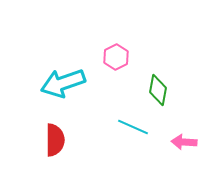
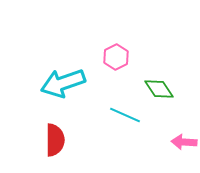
green diamond: moved 1 px right, 1 px up; rotated 44 degrees counterclockwise
cyan line: moved 8 px left, 12 px up
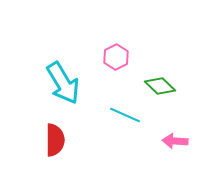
cyan arrow: rotated 102 degrees counterclockwise
green diamond: moved 1 px right, 3 px up; rotated 12 degrees counterclockwise
pink arrow: moved 9 px left, 1 px up
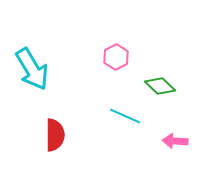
cyan arrow: moved 31 px left, 14 px up
cyan line: moved 1 px down
red semicircle: moved 5 px up
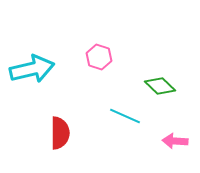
pink hexagon: moved 17 px left; rotated 15 degrees counterclockwise
cyan arrow: rotated 72 degrees counterclockwise
red semicircle: moved 5 px right, 2 px up
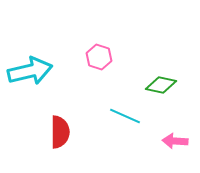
cyan arrow: moved 2 px left, 2 px down
green diamond: moved 1 px right, 1 px up; rotated 32 degrees counterclockwise
red semicircle: moved 1 px up
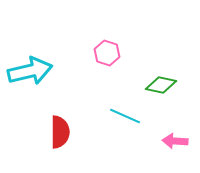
pink hexagon: moved 8 px right, 4 px up
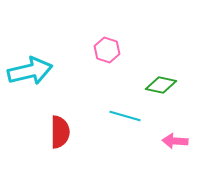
pink hexagon: moved 3 px up
cyan line: rotated 8 degrees counterclockwise
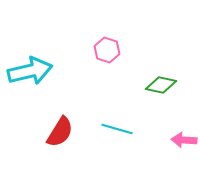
cyan line: moved 8 px left, 13 px down
red semicircle: rotated 32 degrees clockwise
pink arrow: moved 9 px right, 1 px up
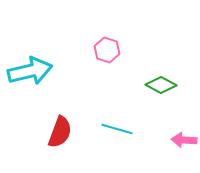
green diamond: rotated 16 degrees clockwise
red semicircle: rotated 12 degrees counterclockwise
